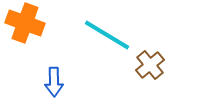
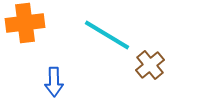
orange cross: rotated 27 degrees counterclockwise
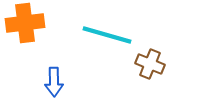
cyan line: rotated 15 degrees counterclockwise
brown cross: moved 1 px up; rotated 28 degrees counterclockwise
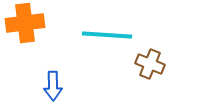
cyan line: rotated 12 degrees counterclockwise
blue arrow: moved 1 px left, 4 px down
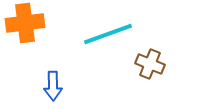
cyan line: moved 1 px right, 1 px up; rotated 24 degrees counterclockwise
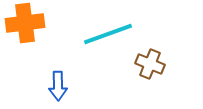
blue arrow: moved 5 px right
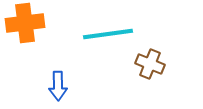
cyan line: rotated 12 degrees clockwise
